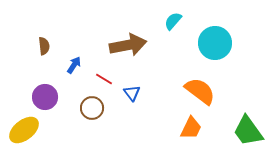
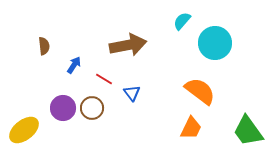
cyan semicircle: moved 9 px right
purple circle: moved 18 px right, 11 px down
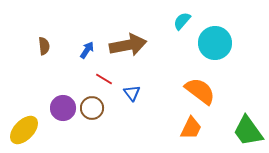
blue arrow: moved 13 px right, 15 px up
yellow ellipse: rotated 8 degrees counterclockwise
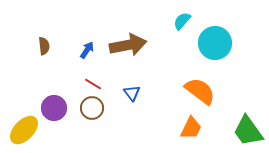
red line: moved 11 px left, 5 px down
purple circle: moved 9 px left
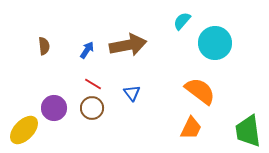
green trapezoid: rotated 28 degrees clockwise
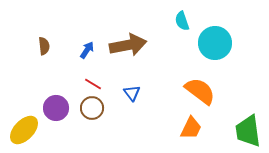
cyan semicircle: rotated 60 degrees counterclockwise
purple circle: moved 2 px right
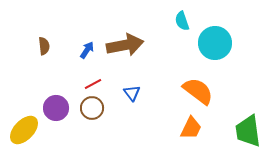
brown arrow: moved 3 px left
red line: rotated 60 degrees counterclockwise
orange semicircle: moved 2 px left
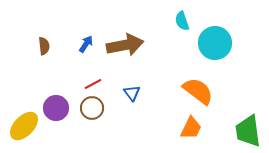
blue arrow: moved 1 px left, 6 px up
yellow ellipse: moved 4 px up
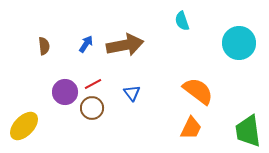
cyan circle: moved 24 px right
purple circle: moved 9 px right, 16 px up
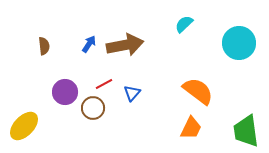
cyan semicircle: moved 2 px right, 3 px down; rotated 66 degrees clockwise
blue arrow: moved 3 px right
red line: moved 11 px right
blue triangle: rotated 18 degrees clockwise
brown circle: moved 1 px right
green trapezoid: moved 2 px left
